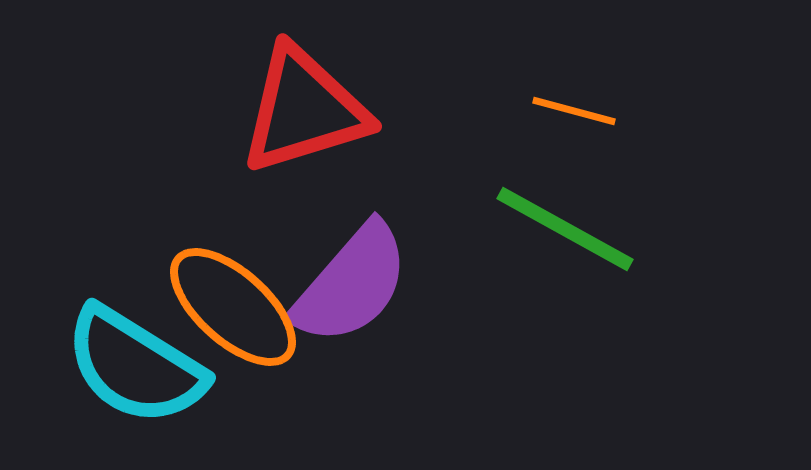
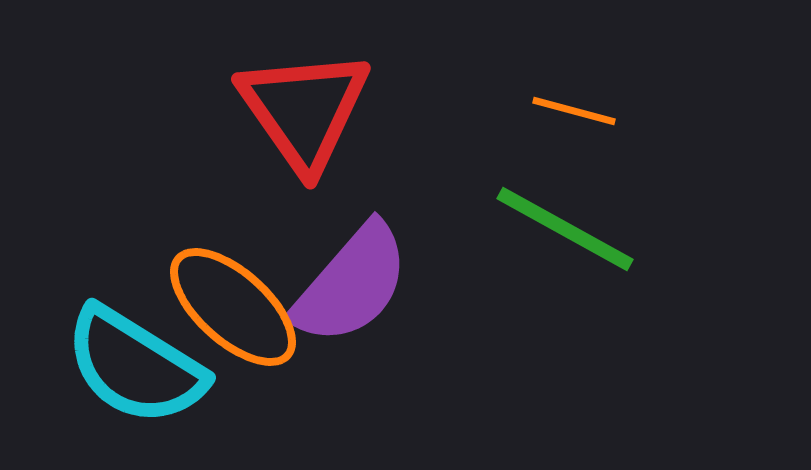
red triangle: rotated 48 degrees counterclockwise
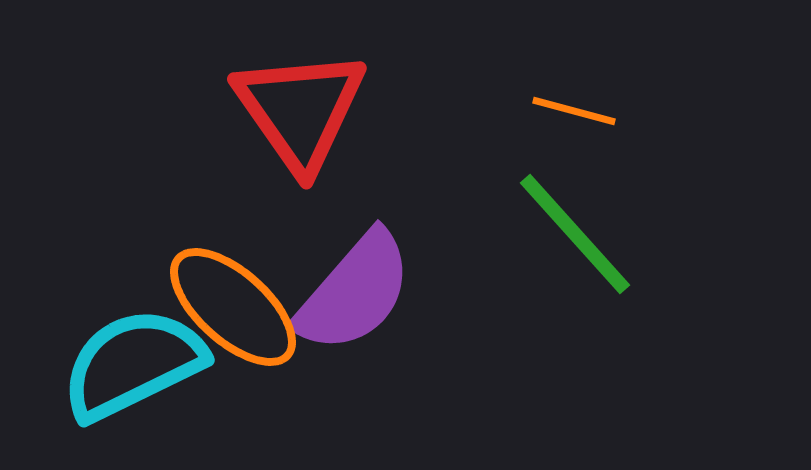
red triangle: moved 4 px left
green line: moved 10 px right, 5 px down; rotated 19 degrees clockwise
purple semicircle: moved 3 px right, 8 px down
cyan semicircle: moved 2 px left, 2 px up; rotated 122 degrees clockwise
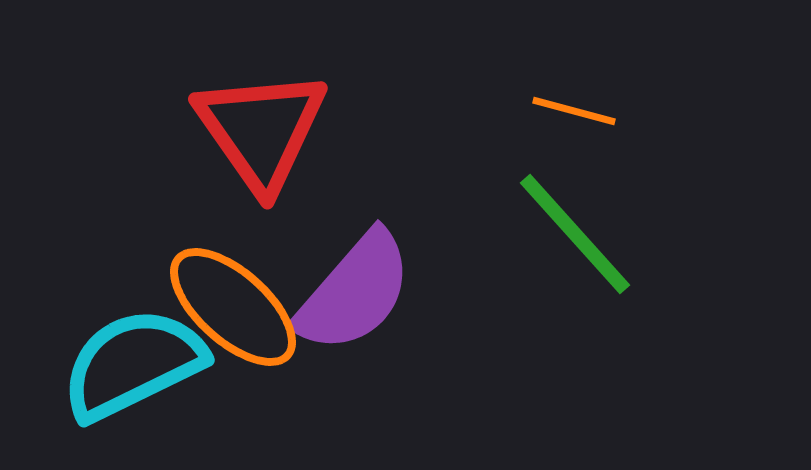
red triangle: moved 39 px left, 20 px down
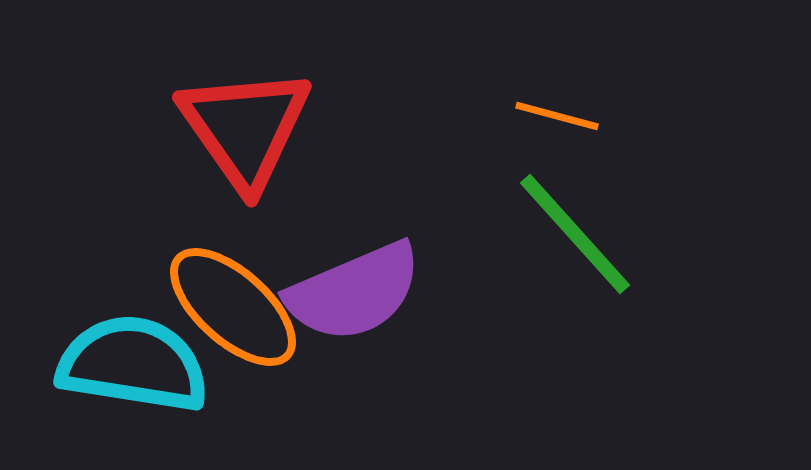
orange line: moved 17 px left, 5 px down
red triangle: moved 16 px left, 2 px up
purple semicircle: rotated 26 degrees clockwise
cyan semicircle: rotated 35 degrees clockwise
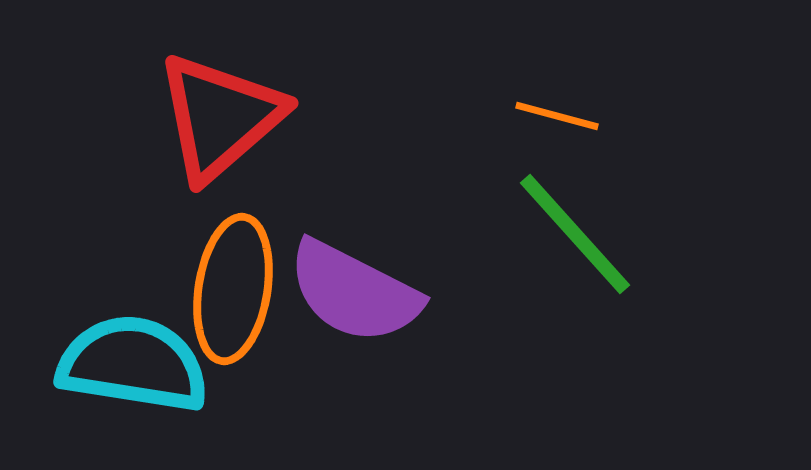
red triangle: moved 25 px left, 11 px up; rotated 24 degrees clockwise
purple semicircle: rotated 50 degrees clockwise
orange ellipse: moved 18 px up; rotated 57 degrees clockwise
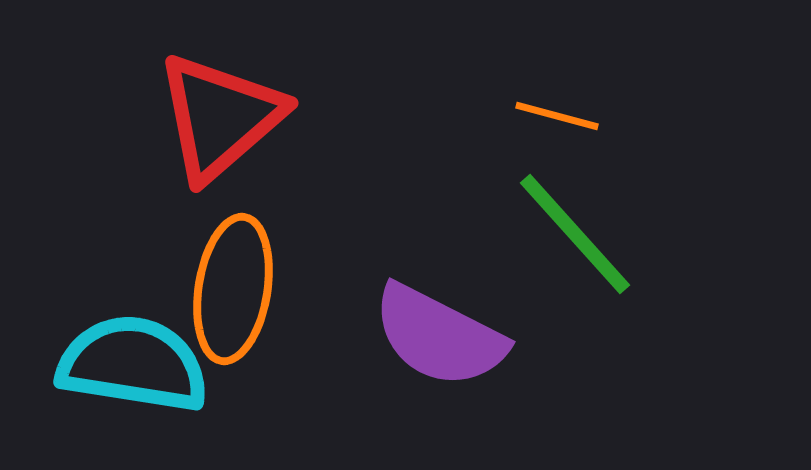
purple semicircle: moved 85 px right, 44 px down
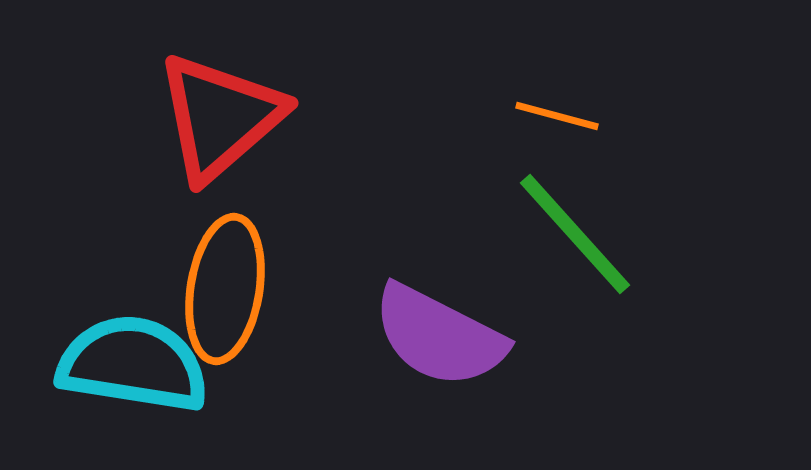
orange ellipse: moved 8 px left
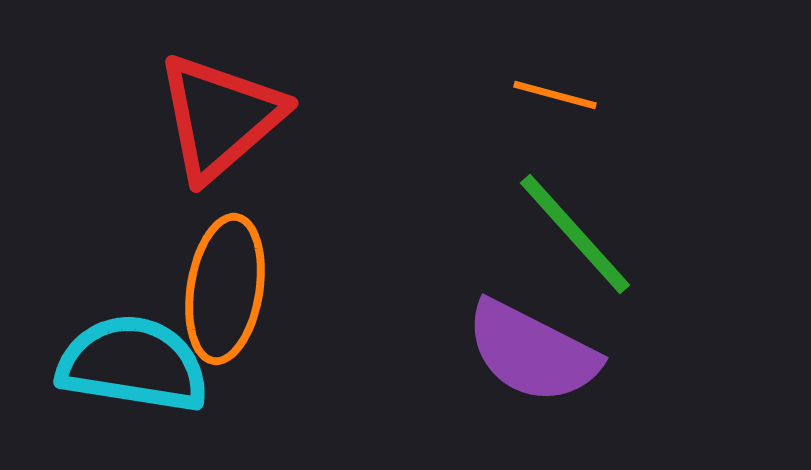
orange line: moved 2 px left, 21 px up
purple semicircle: moved 93 px right, 16 px down
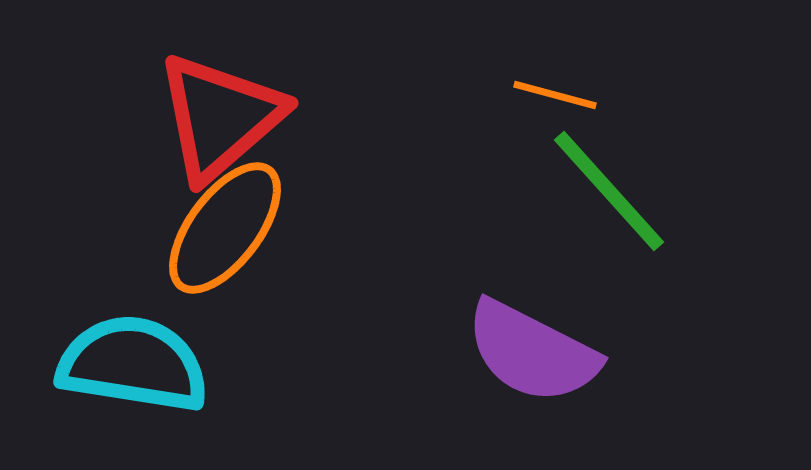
green line: moved 34 px right, 43 px up
orange ellipse: moved 61 px up; rotated 28 degrees clockwise
